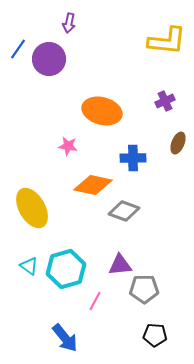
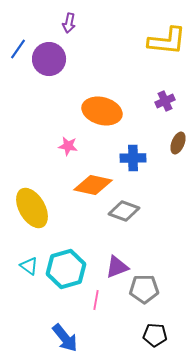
purple triangle: moved 3 px left, 2 px down; rotated 15 degrees counterclockwise
pink line: moved 1 px right, 1 px up; rotated 18 degrees counterclockwise
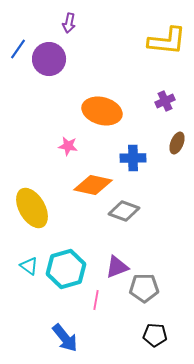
brown ellipse: moved 1 px left
gray pentagon: moved 1 px up
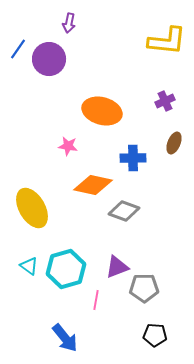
brown ellipse: moved 3 px left
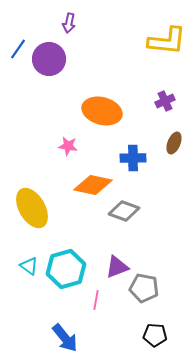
gray pentagon: rotated 12 degrees clockwise
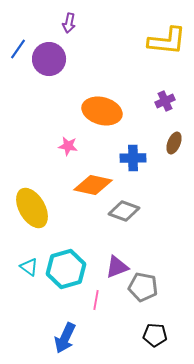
cyan triangle: moved 1 px down
gray pentagon: moved 1 px left, 1 px up
blue arrow: rotated 64 degrees clockwise
